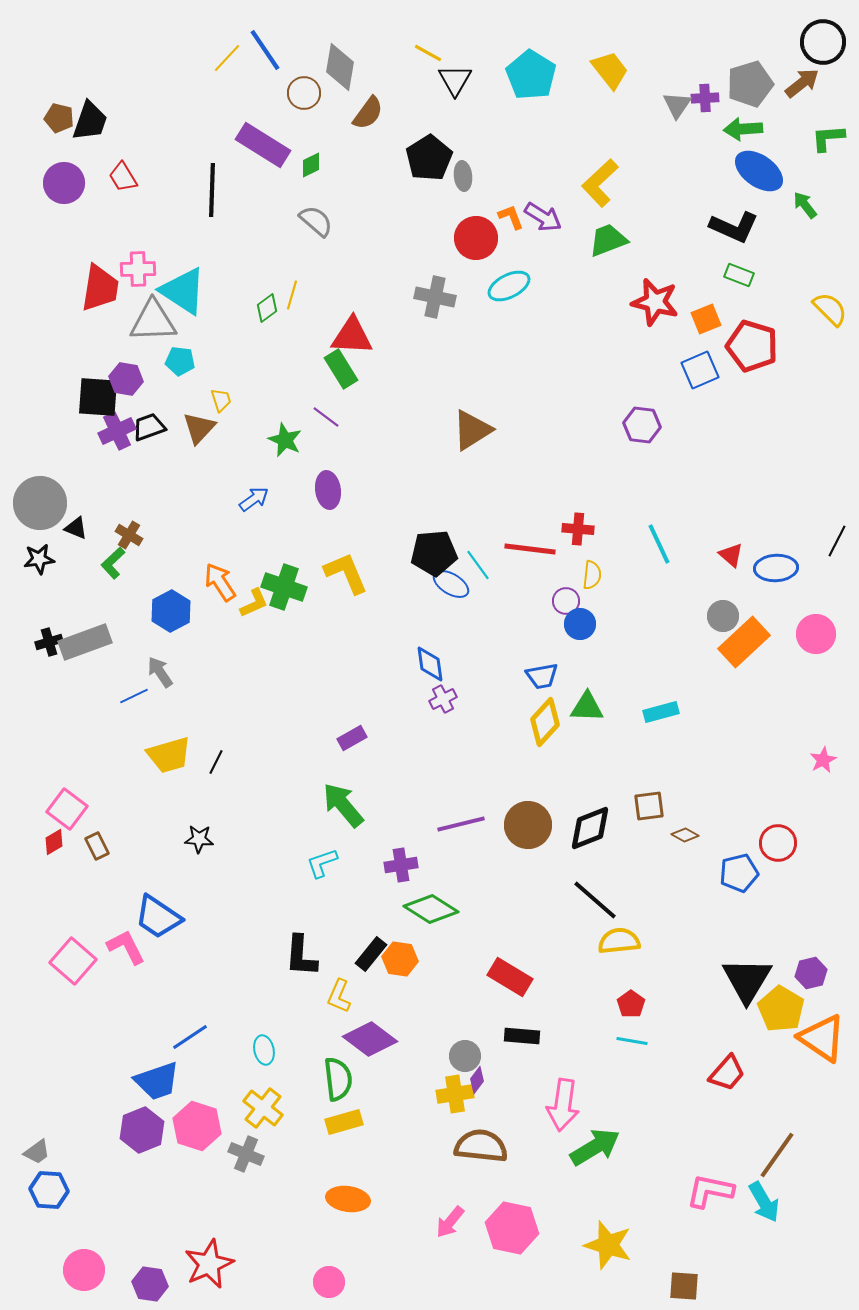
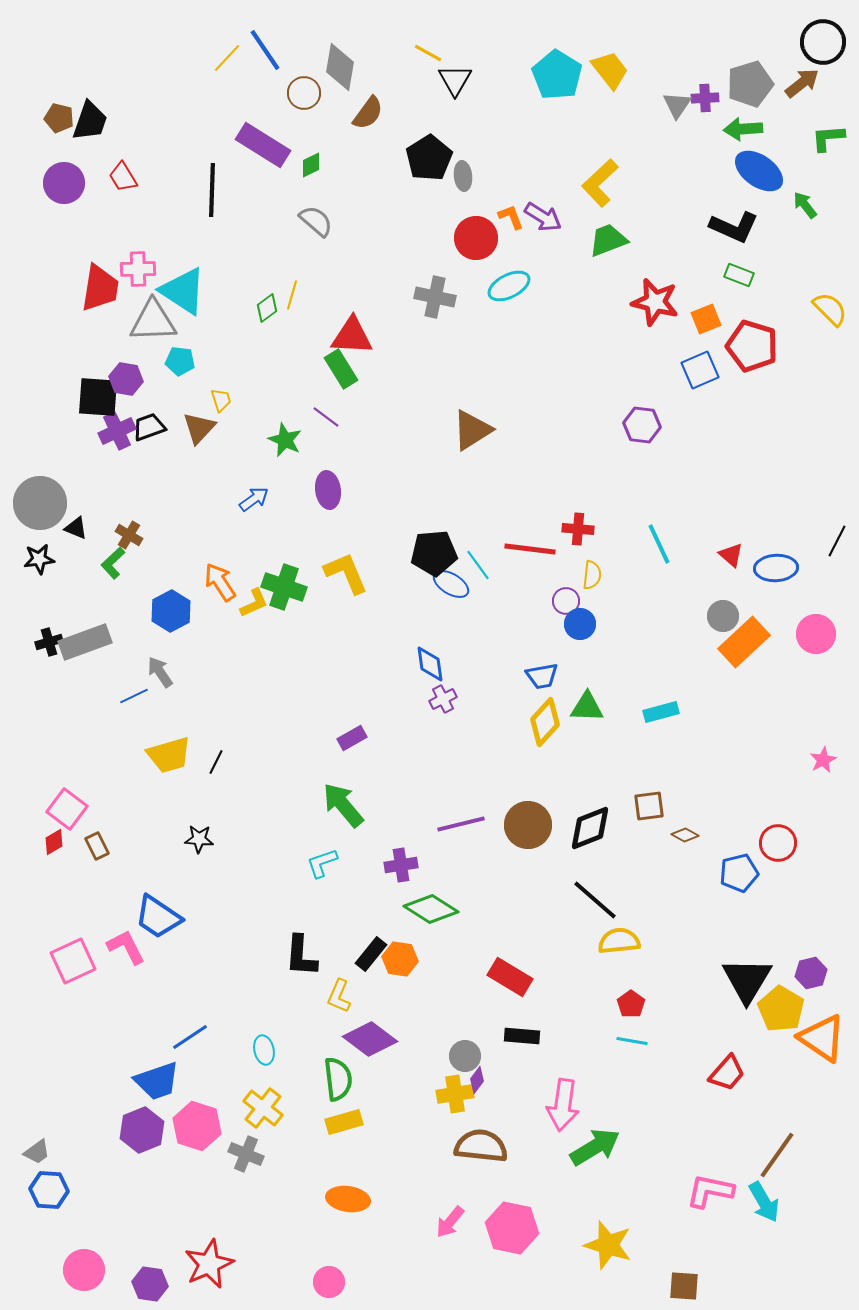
cyan pentagon at (531, 75): moved 26 px right
pink square at (73, 961): rotated 24 degrees clockwise
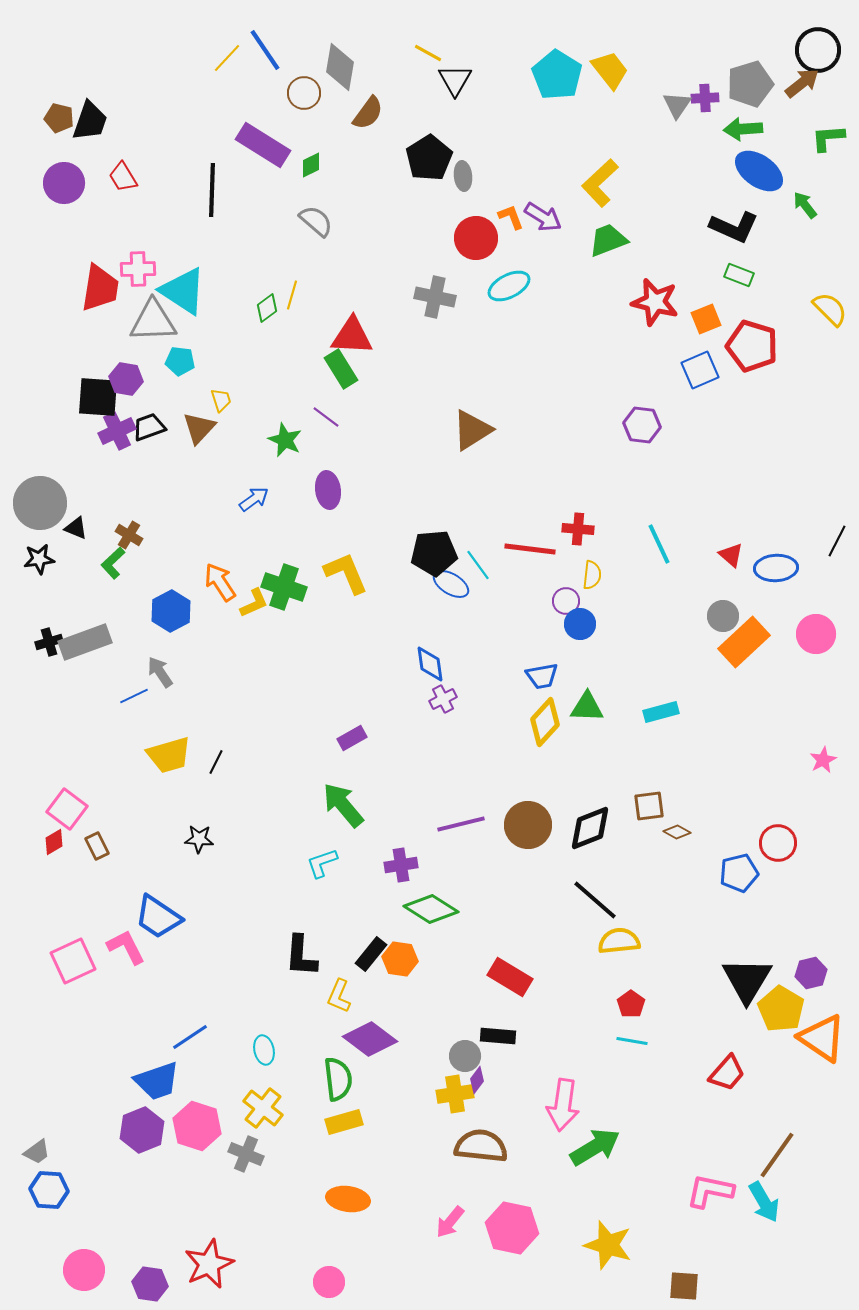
black circle at (823, 42): moved 5 px left, 8 px down
brown diamond at (685, 835): moved 8 px left, 3 px up
black rectangle at (522, 1036): moved 24 px left
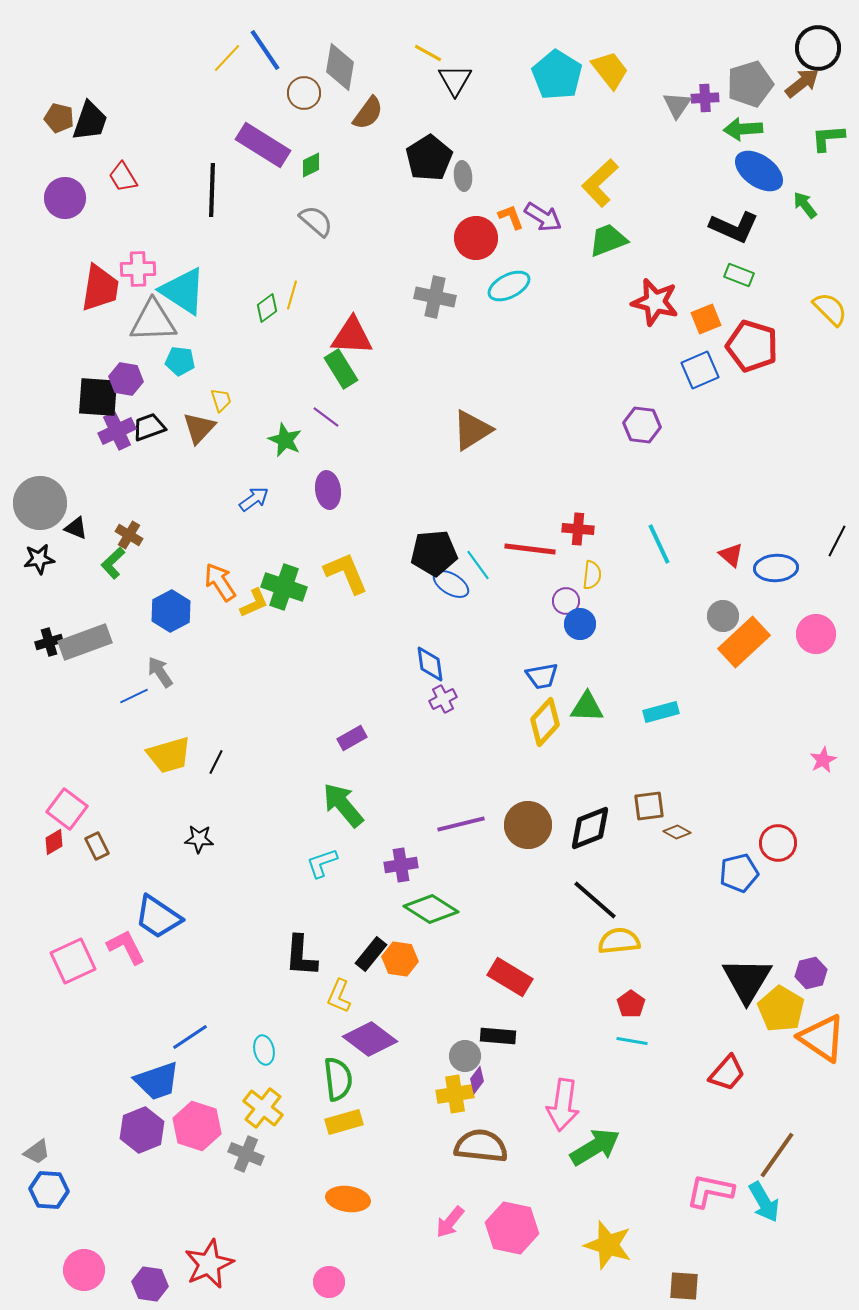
black circle at (818, 50): moved 2 px up
purple circle at (64, 183): moved 1 px right, 15 px down
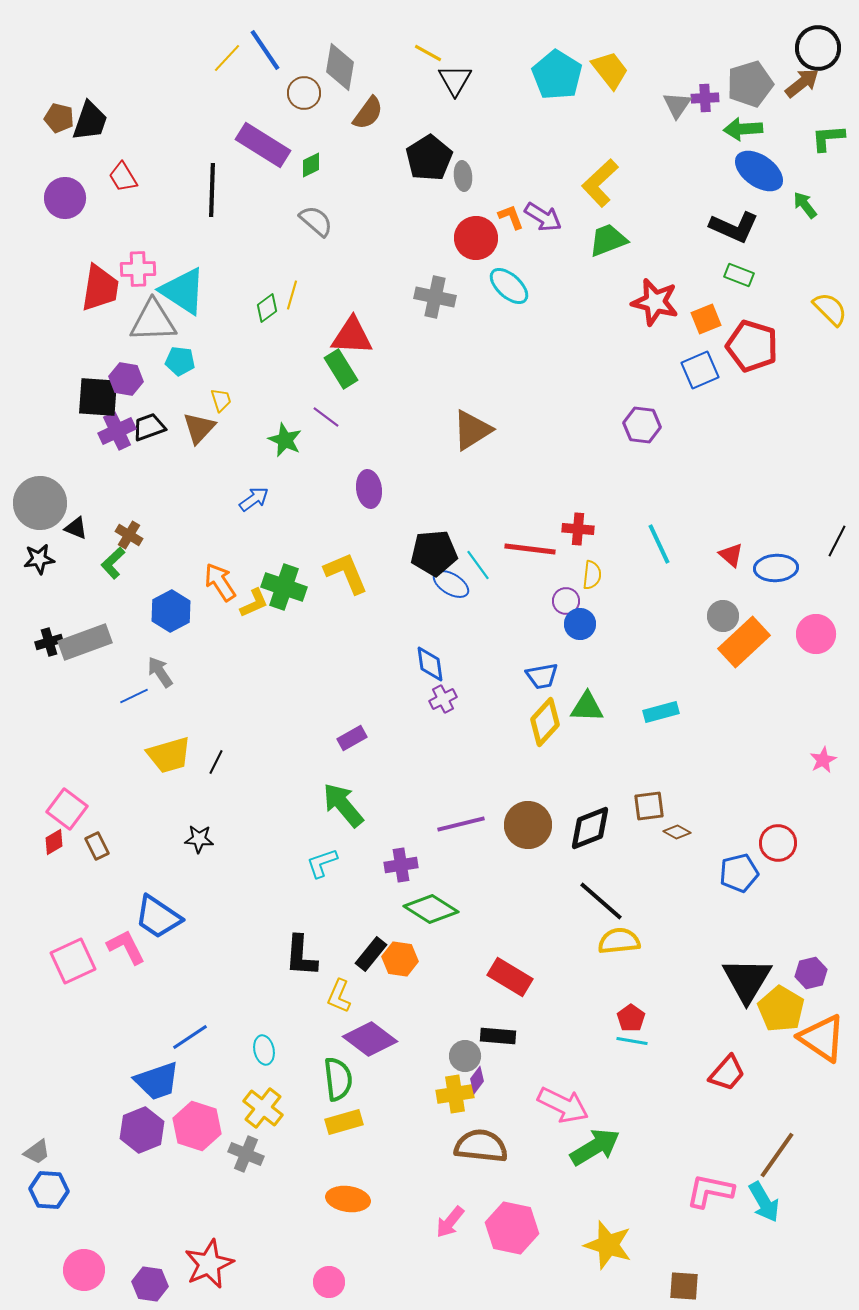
cyan ellipse at (509, 286): rotated 69 degrees clockwise
purple ellipse at (328, 490): moved 41 px right, 1 px up
black line at (595, 900): moved 6 px right, 1 px down
red pentagon at (631, 1004): moved 14 px down
pink arrow at (563, 1105): rotated 72 degrees counterclockwise
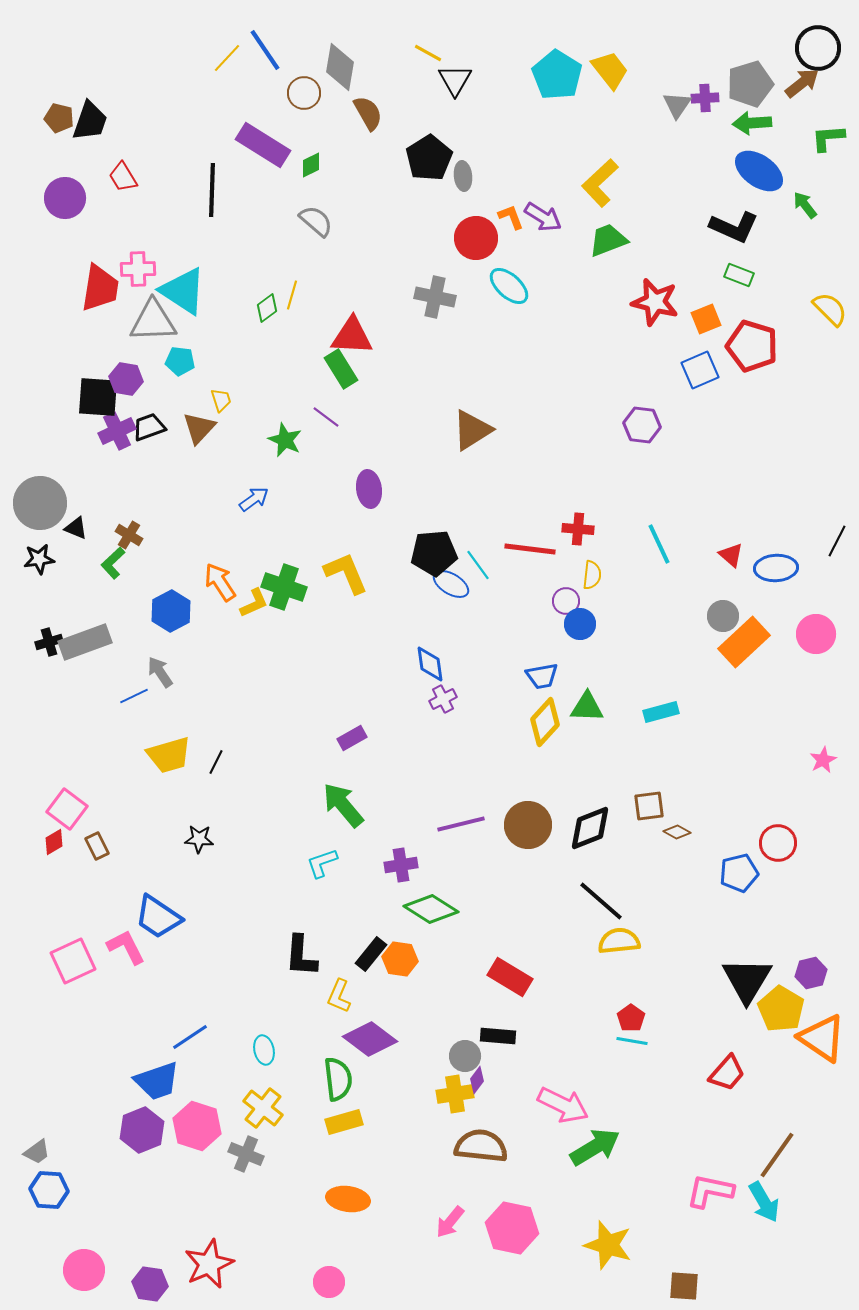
brown semicircle at (368, 113): rotated 66 degrees counterclockwise
green arrow at (743, 129): moved 9 px right, 6 px up
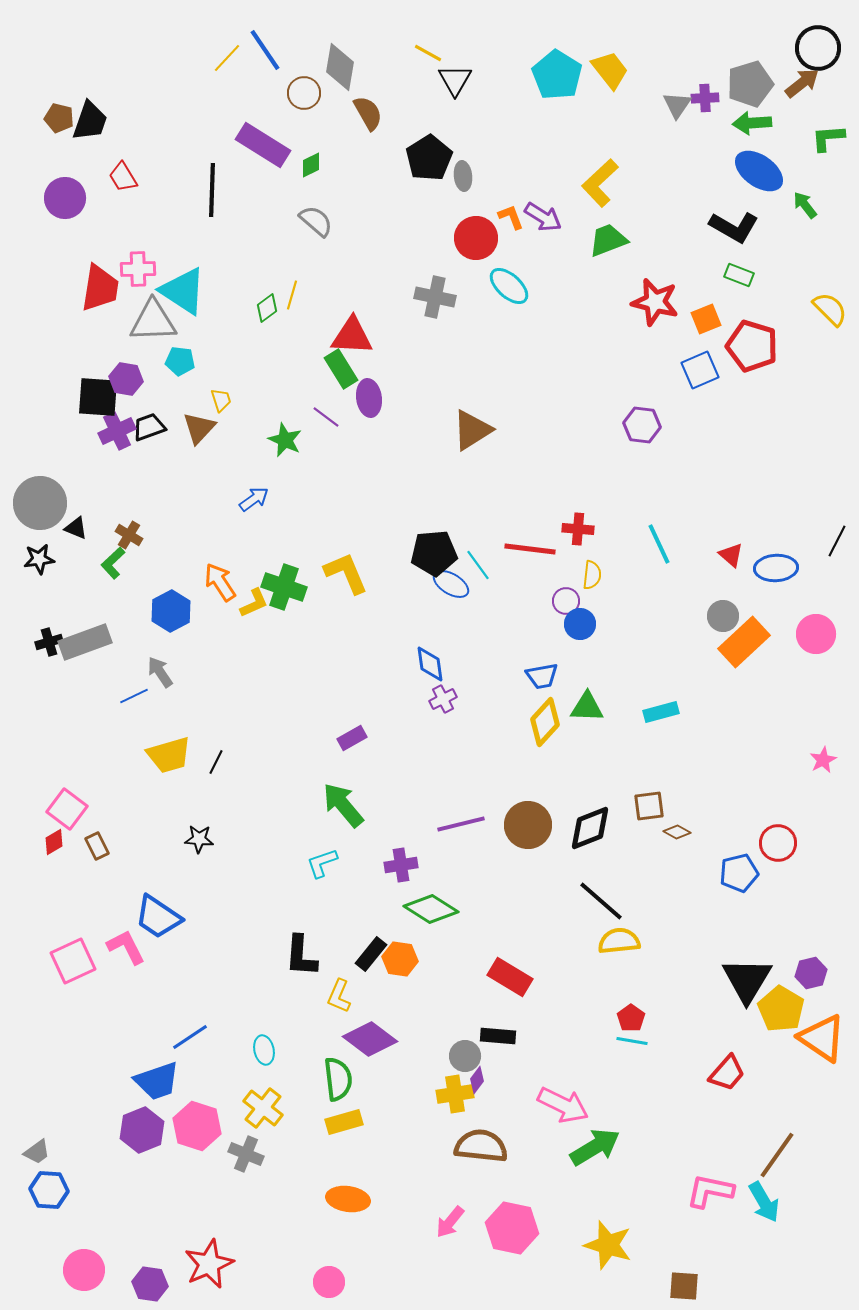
black L-shape at (734, 227): rotated 6 degrees clockwise
purple ellipse at (369, 489): moved 91 px up
